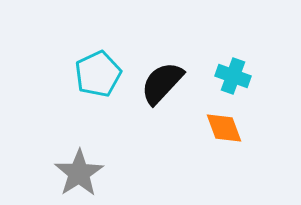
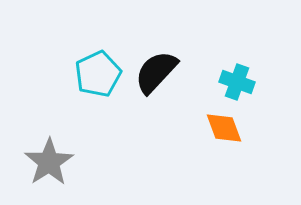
cyan cross: moved 4 px right, 6 px down
black semicircle: moved 6 px left, 11 px up
gray star: moved 30 px left, 11 px up
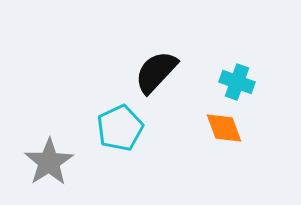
cyan pentagon: moved 22 px right, 54 px down
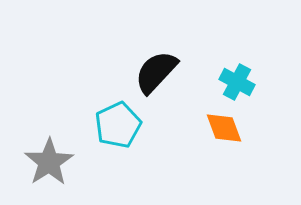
cyan cross: rotated 8 degrees clockwise
cyan pentagon: moved 2 px left, 3 px up
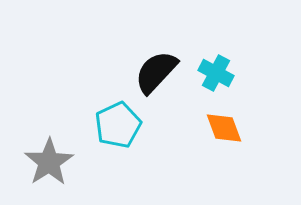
cyan cross: moved 21 px left, 9 px up
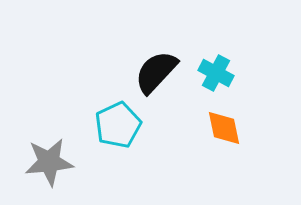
orange diamond: rotated 9 degrees clockwise
gray star: rotated 27 degrees clockwise
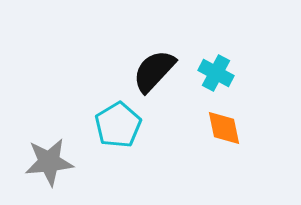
black semicircle: moved 2 px left, 1 px up
cyan pentagon: rotated 6 degrees counterclockwise
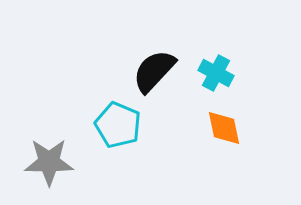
cyan pentagon: rotated 18 degrees counterclockwise
gray star: rotated 6 degrees clockwise
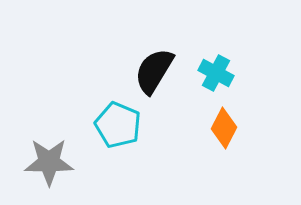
black semicircle: rotated 12 degrees counterclockwise
orange diamond: rotated 39 degrees clockwise
